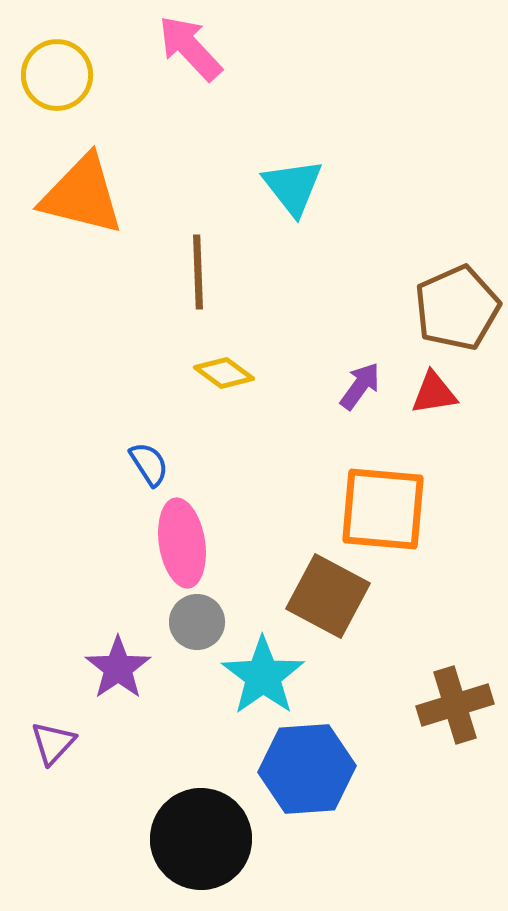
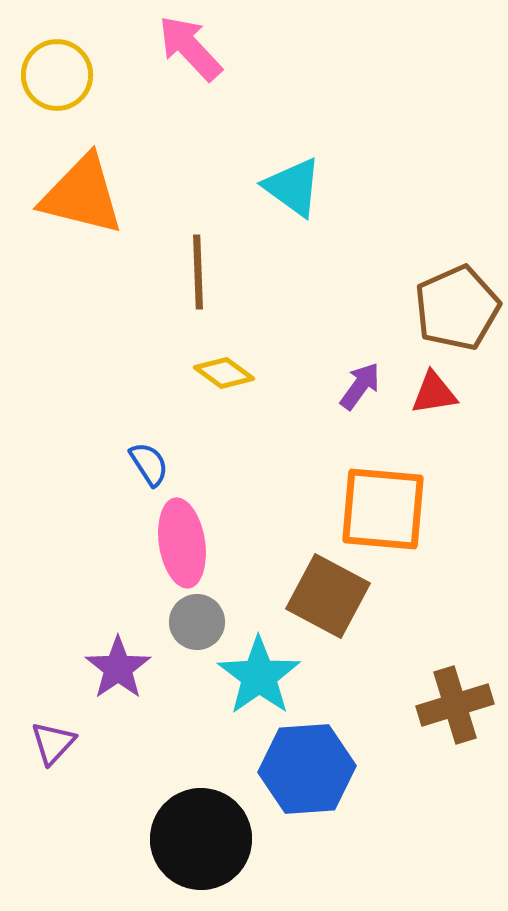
cyan triangle: rotated 16 degrees counterclockwise
cyan star: moved 4 px left
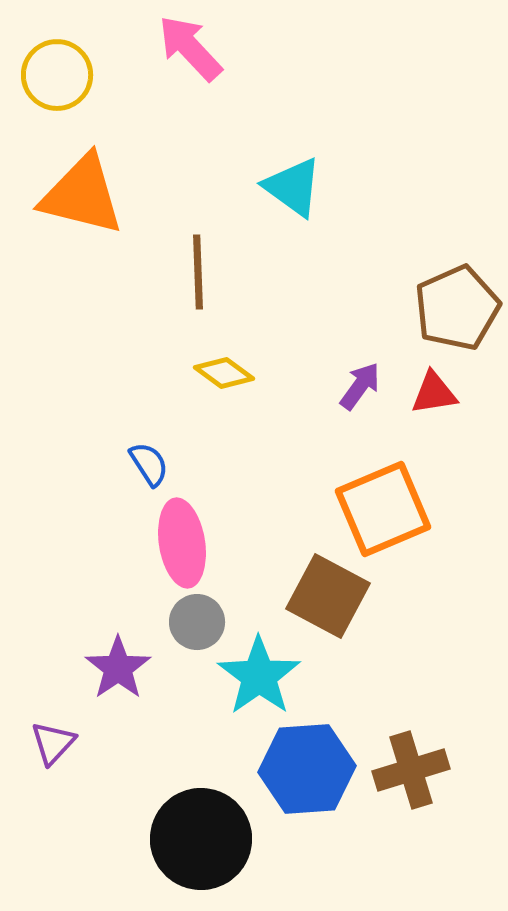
orange square: rotated 28 degrees counterclockwise
brown cross: moved 44 px left, 65 px down
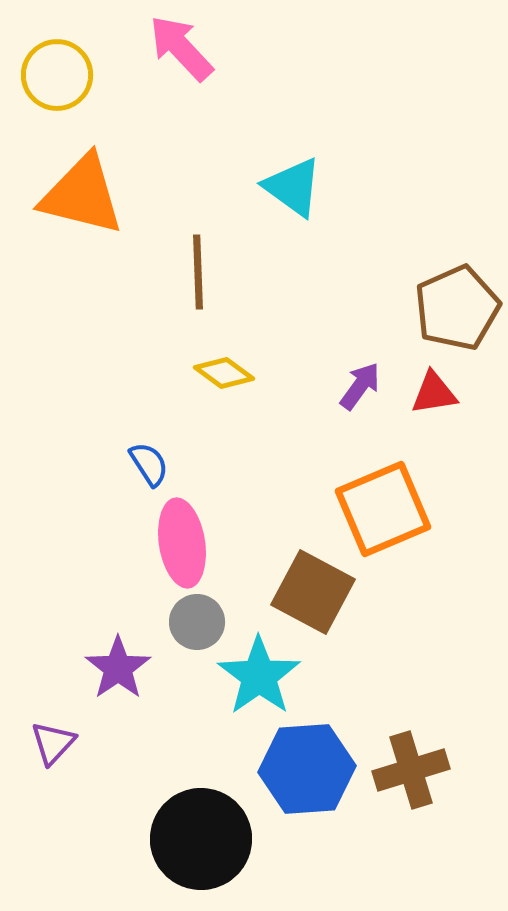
pink arrow: moved 9 px left
brown square: moved 15 px left, 4 px up
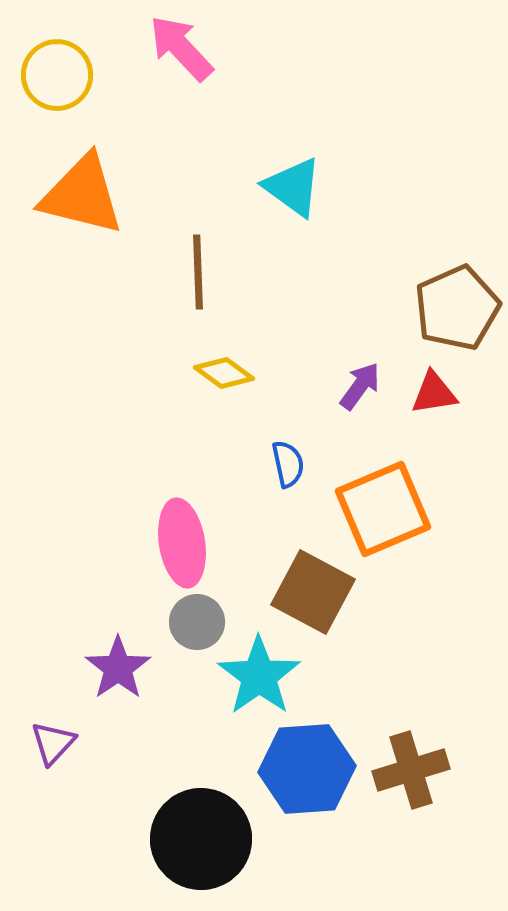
blue semicircle: moved 139 px right; rotated 21 degrees clockwise
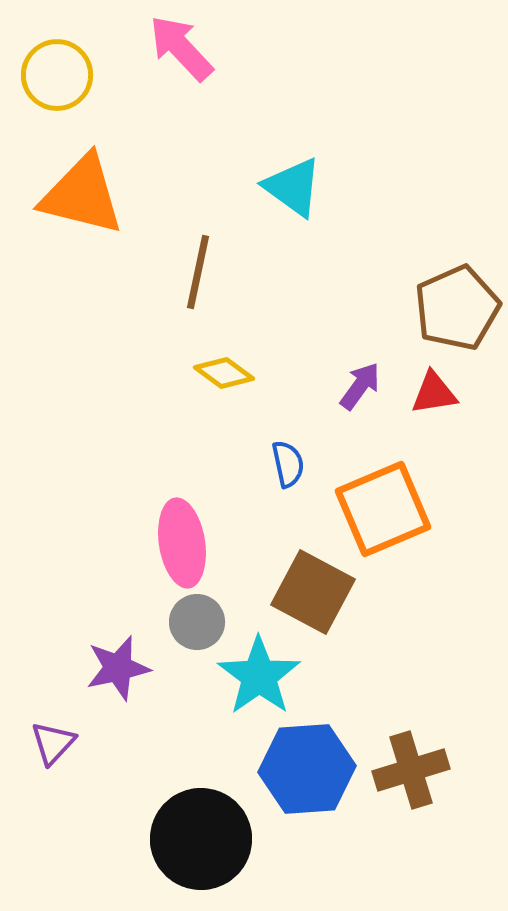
brown line: rotated 14 degrees clockwise
purple star: rotated 22 degrees clockwise
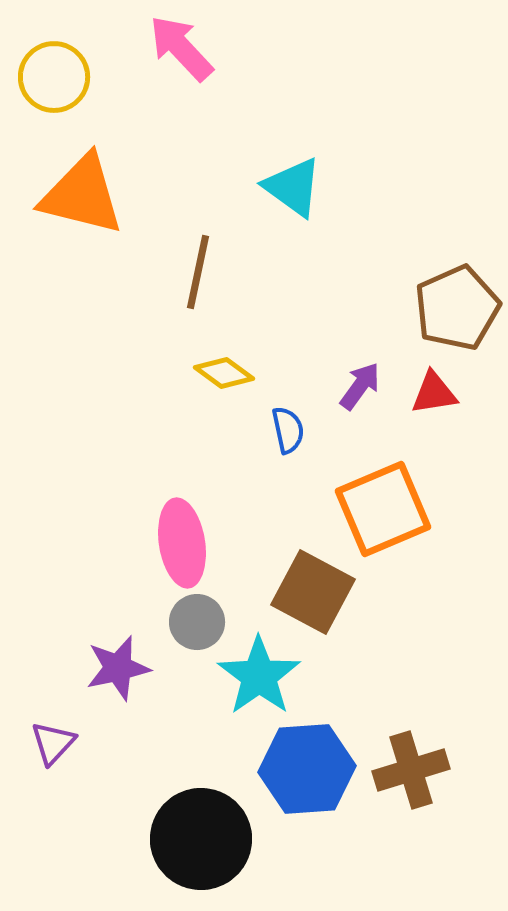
yellow circle: moved 3 px left, 2 px down
blue semicircle: moved 34 px up
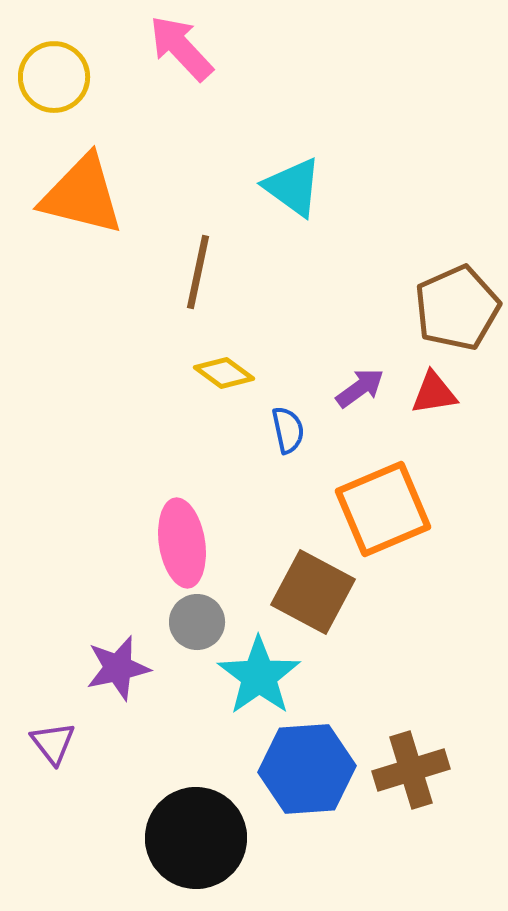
purple arrow: moved 2 px down; rotated 18 degrees clockwise
purple triangle: rotated 21 degrees counterclockwise
black circle: moved 5 px left, 1 px up
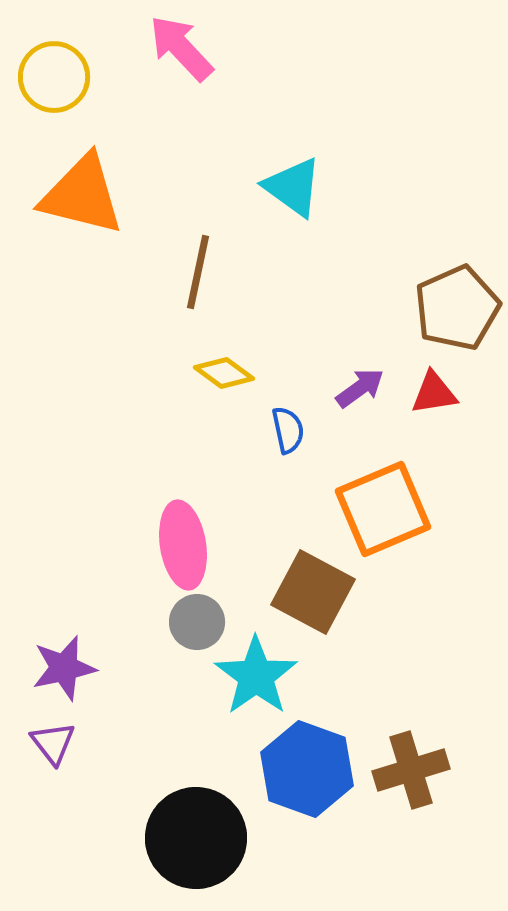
pink ellipse: moved 1 px right, 2 px down
purple star: moved 54 px left
cyan star: moved 3 px left
blue hexagon: rotated 24 degrees clockwise
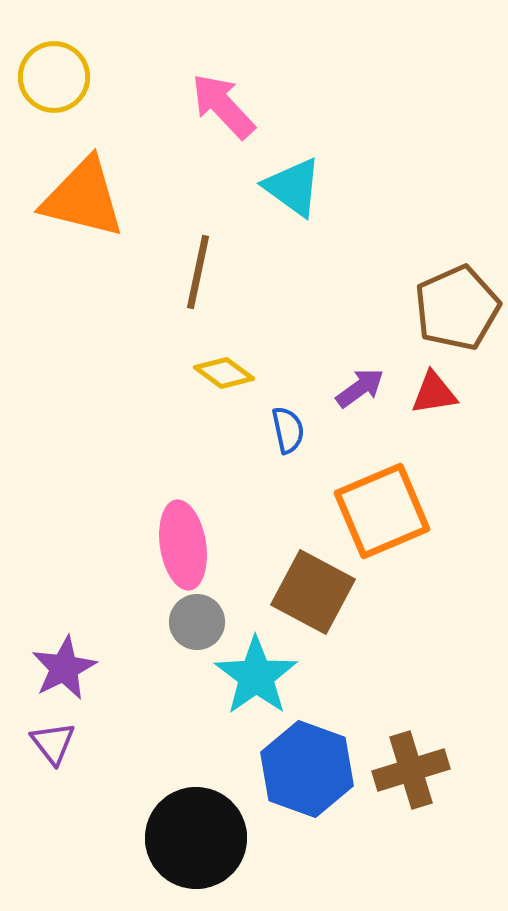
pink arrow: moved 42 px right, 58 px down
orange triangle: moved 1 px right, 3 px down
orange square: moved 1 px left, 2 px down
purple star: rotated 14 degrees counterclockwise
